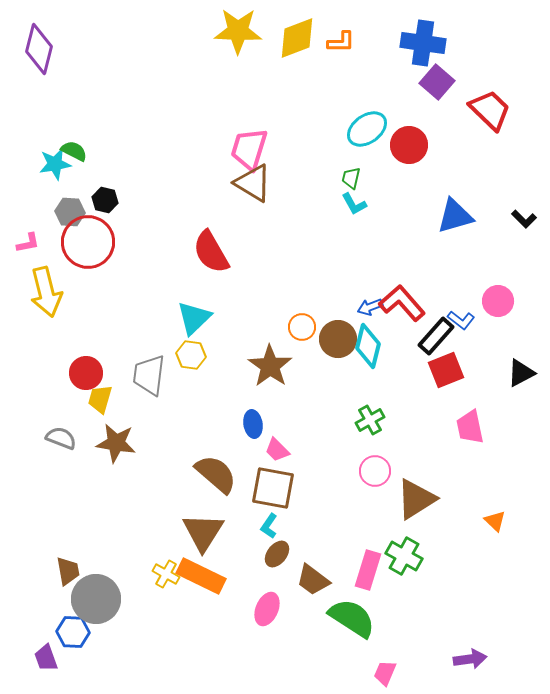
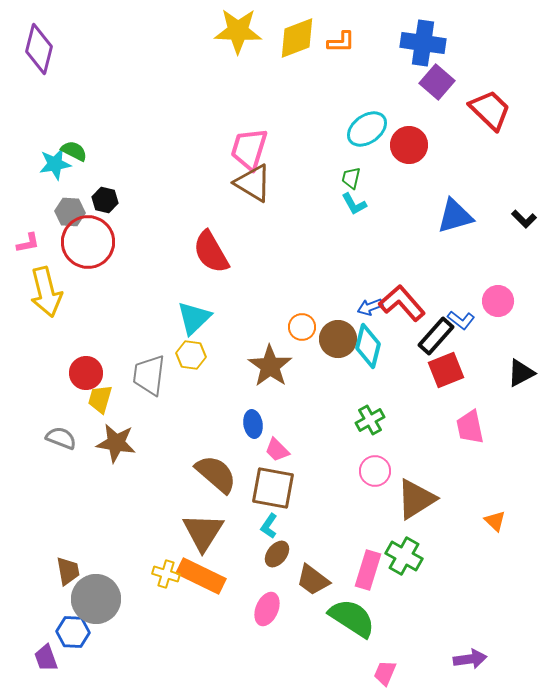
yellow cross at (166, 574): rotated 12 degrees counterclockwise
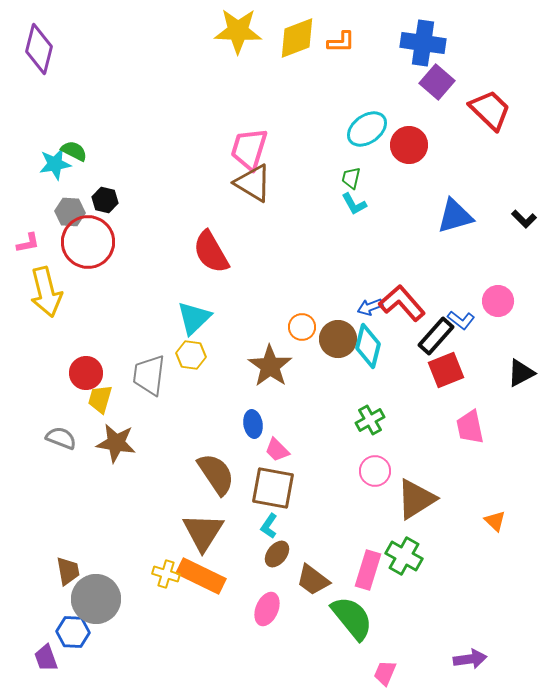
brown semicircle at (216, 474): rotated 15 degrees clockwise
green semicircle at (352, 618): rotated 18 degrees clockwise
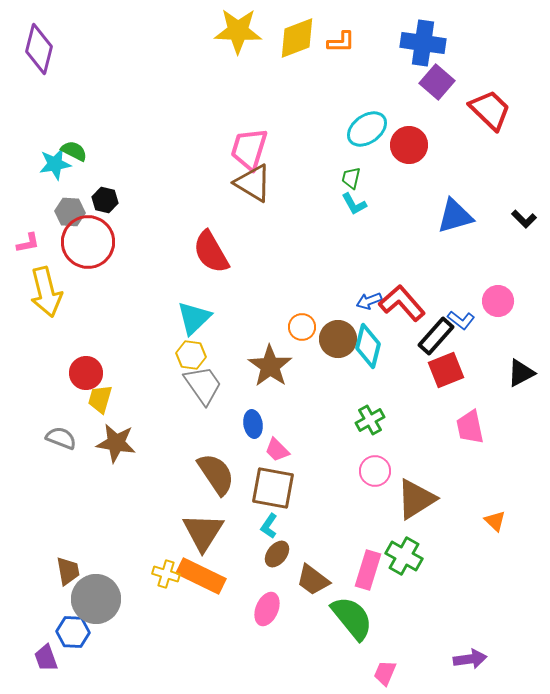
blue arrow at (370, 307): moved 1 px left, 6 px up
gray trapezoid at (149, 375): moved 54 px right, 10 px down; rotated 138 degrees clockwise
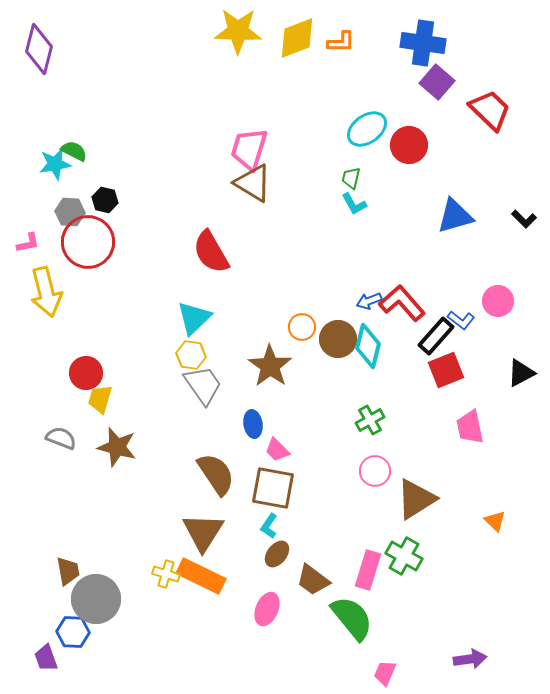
brown star at (116, 443): moved 1 px right, 4 px down; rotated 6 degrees clockwise
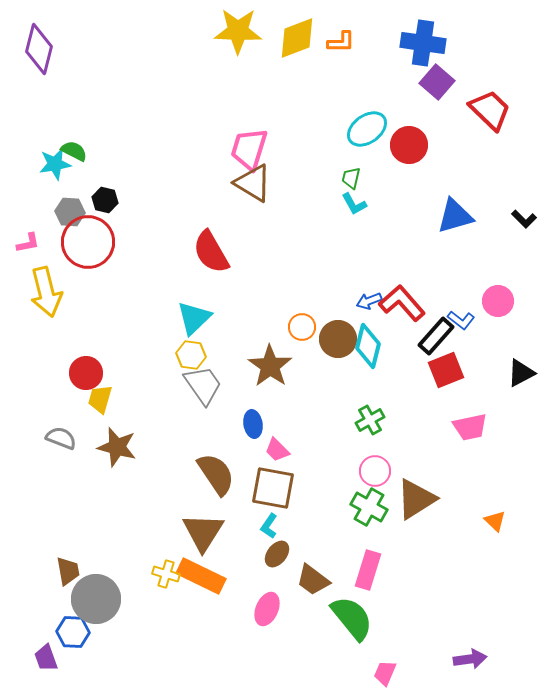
pink trapezoid at (470, 427): rotated 90 degrees counterclockwise
green cross at (404, 556): moved 35 px left, 49 px up
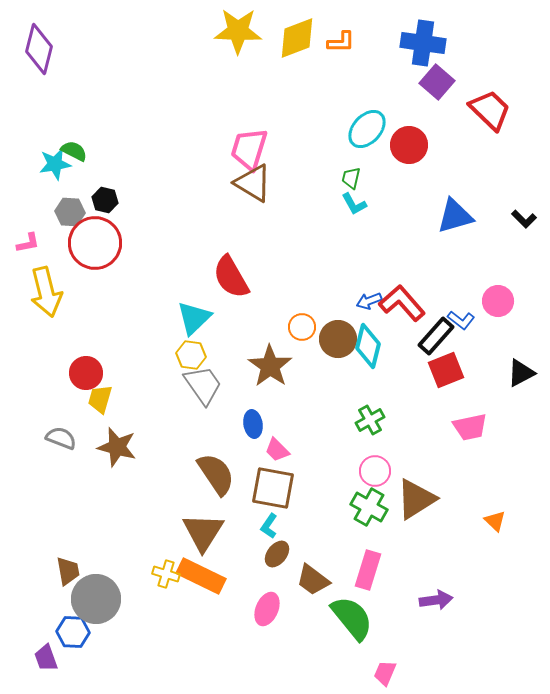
cyan ellipse at (367, 129): rotated 12 degrees counterclockwise
red circle at (88, 242): moved 7 px right, 1 px down
red semicircle at (211, 252): moved 20 px right, 25 px down
purple arrow at (470, 659): moved 34 px left, 59 px up
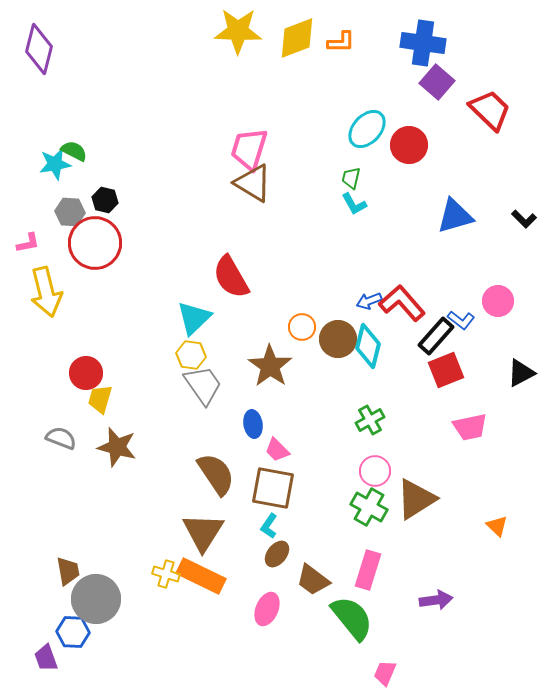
orange triangle at (495, 521): moved 2 px right, 5 px down
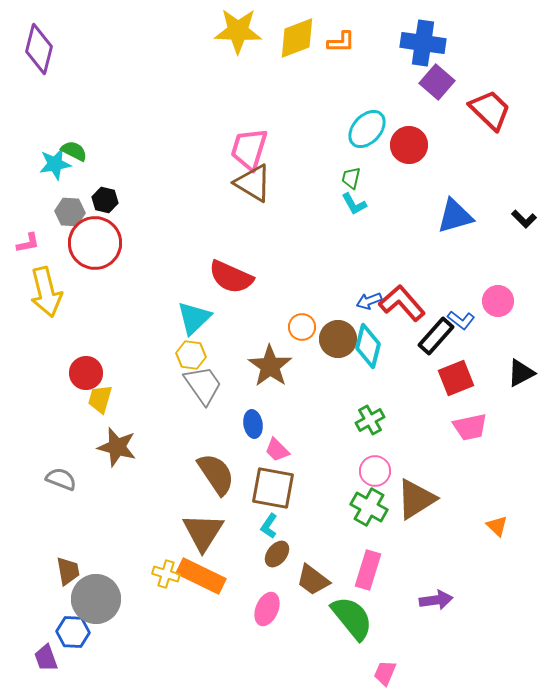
red semicircle at (231, 277): rotated 36 degrees counterclockwise
red square at (446, 370): moved 10 px right, 8 px down
gray semicircle at (61, 438): moved 41 px down
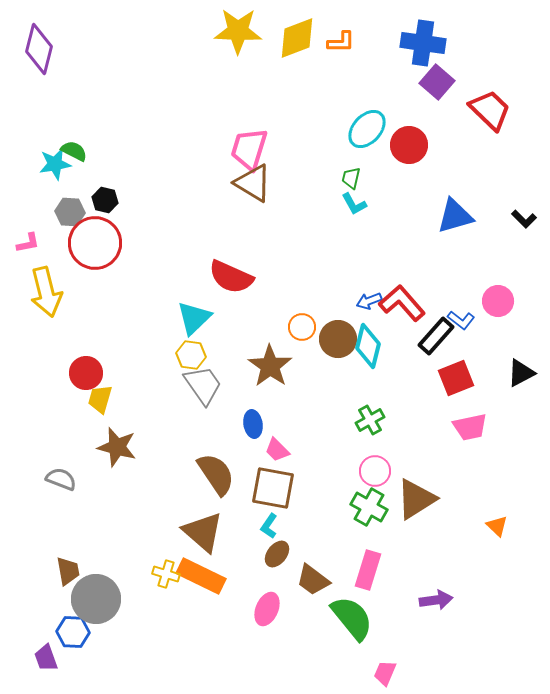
brown triangle at (203, 532): rotated 21 degrees counterclockwise
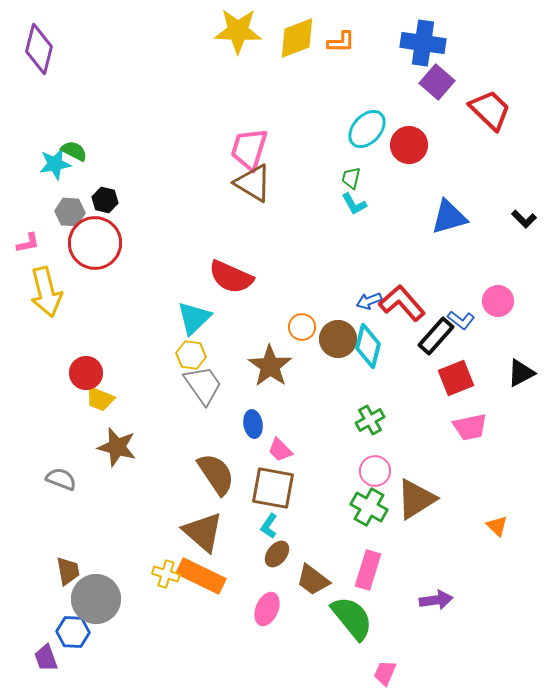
blue triangle at (455, 216): moved 6 px left, 1 px down
yellow trapezoid at (100, 399): rotated 84 degrees counterclockwise
pink trapezoid at (277, 450): moved 3 px right
